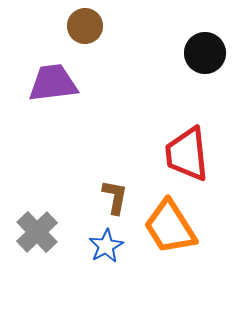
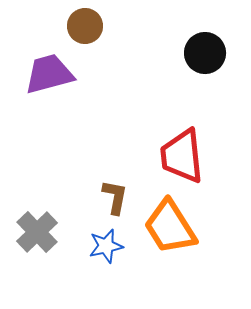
purple trapezoid: moved 4 px left, 9 px up; rotated 8 degrees counterclockwise
red trapezoid: moved 5 px left, 2 px down
blue star: rotated 16 degrees clockwise
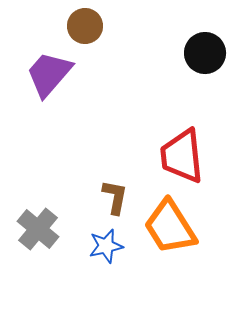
purple trapezoid: rotated 34 degrees counterclockwise
gray cross: moved 1 px right, 3 px up; rotated 6 degrees counterclockwise
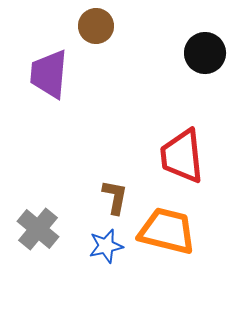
brown circle: moved 11 px right
purple trapezoid: rotated 36 degrees counterclockwise
orange trapezoid: moved 3 px left, 4 px down; rotated 136 degrees clockwise
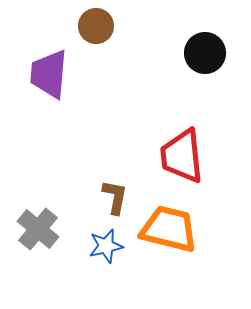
orange trapezoid: moved 2 px right, 2 px up
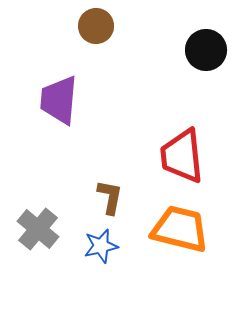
black circle: moved 1 px right, 3 px up
purple trapezoid: moved 10 px right, 26 px down
brown L-shape: moved 5 px left
orange trapezoid: moved 11 px right
blue star: moved 5 px left
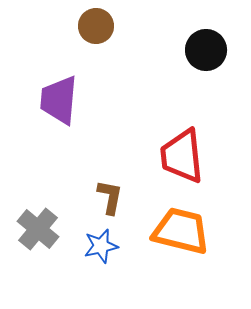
orange trapezoid: moved 1 px right, 2 px down
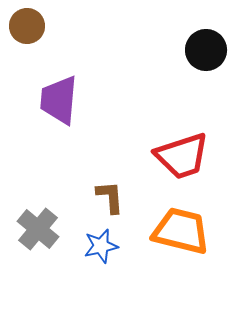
brown circle: moved 69 px left
red trapezoid: rotated 102 degrees counterclockwise
brown L-shape: rotated 15 degrees counterclockwise
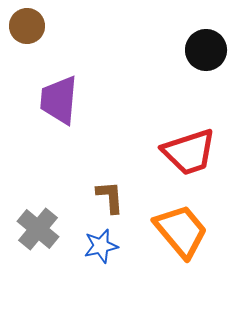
red trapezoid: moved 7 px right, 4 px up
orange trapezoid: rotated 36 degrees clockwise
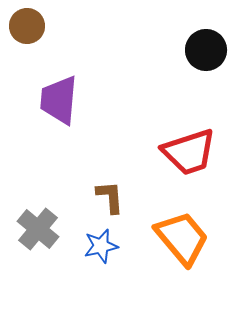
orange trapezoid: moved 1 px right, 7 px down
